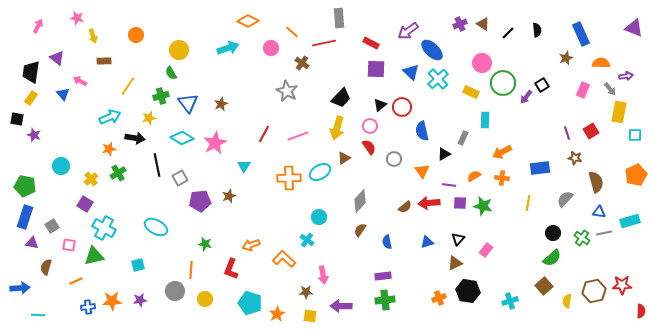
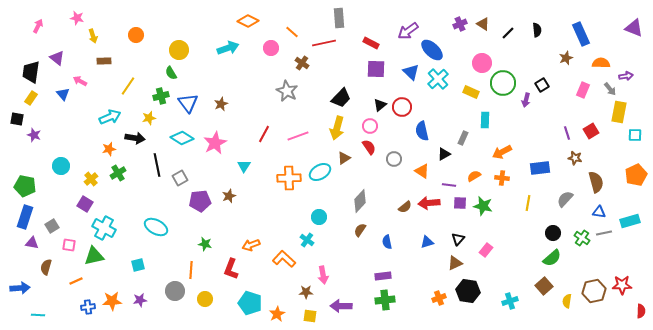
purple arrow at (526, 97): moved 3 px down; rotated 24 degrees counterclockwise
orange triangle at (422, 171): rotated 21 degrees counterclockwise
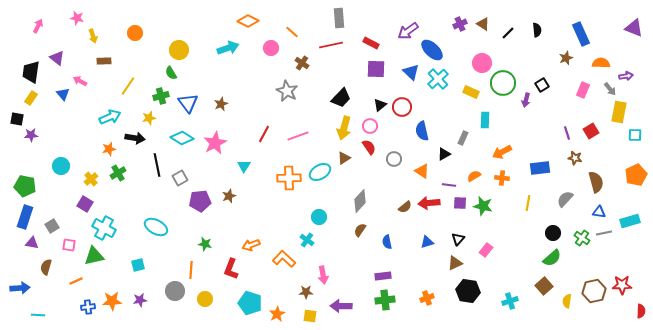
orange circle at (136, 35): moved 1 px left, 2 px up
red line at (324, 43): moved 7 px right, 2 px down
yellow arrow at (337, 128): moved 7 px right
purple star at (34, 135): moved 3 px left; rotated 24 degrees counterclockwise
orange cross at (439, 298): moved 12 px left
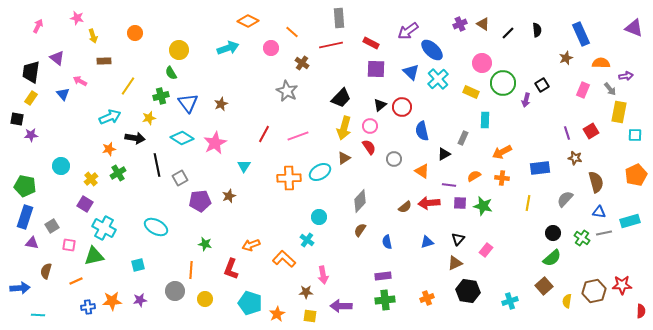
brown semicircle at (46, 267): moved 4 px down
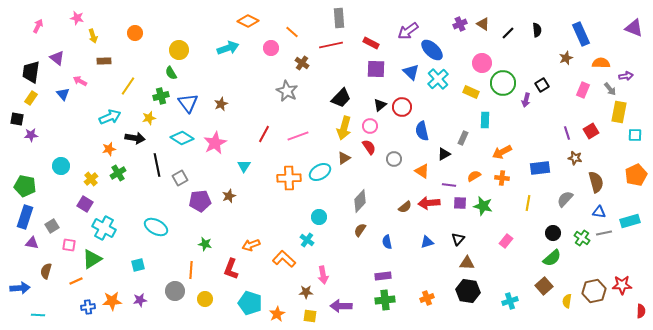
pink rectangle at (486, 250): moved 20 px right, 9 px up
green triangle at (94, 256): moved 2 px left, 3 px down; rotated 20 degrees counterclockwise
brown triangle at (455, 263): moved 12 px right; rotated 28 degrees clockwise
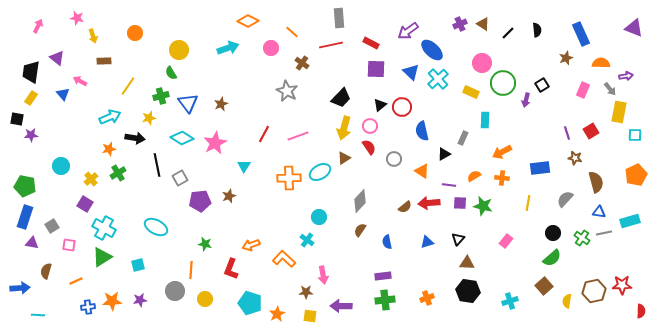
green triangle at (92, 259): moved 10 px right, 2 px up
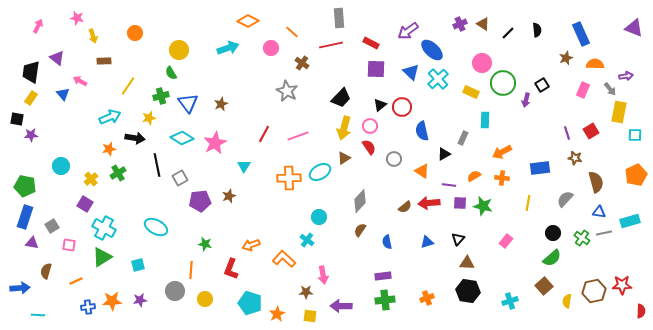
orange semicircle at (601, 63): moved 6 px left, 1 px down
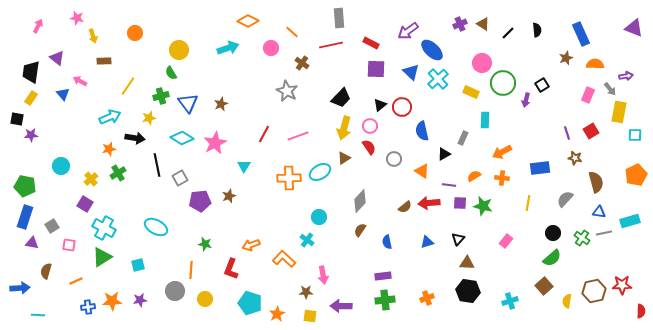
pink rectangle at (583, 90): moved 5 px right, 5 px down
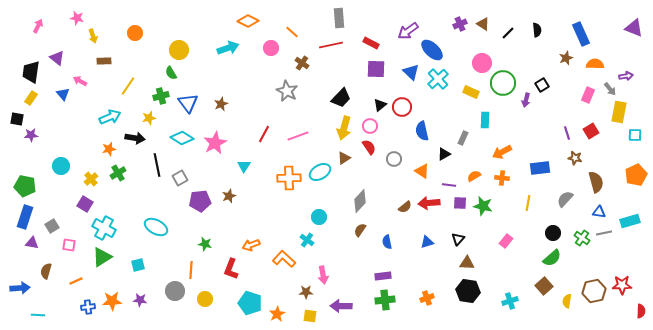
purple star at (140, 300): rotated 16 degrees clockwise
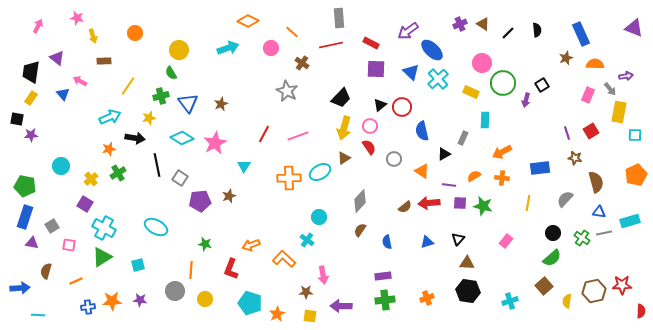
gray square at (180, 178): rotated 28 degrees counterclockwise
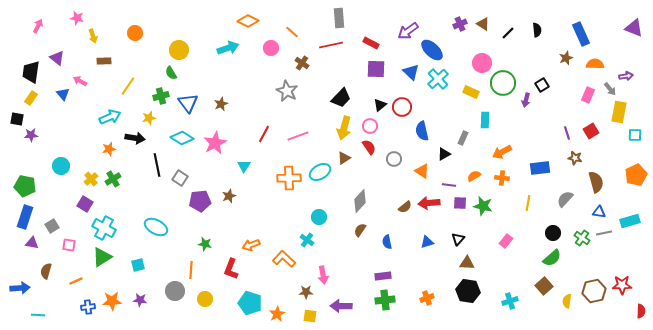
green cross at (118, 173): moved 5 px left, 6 px down
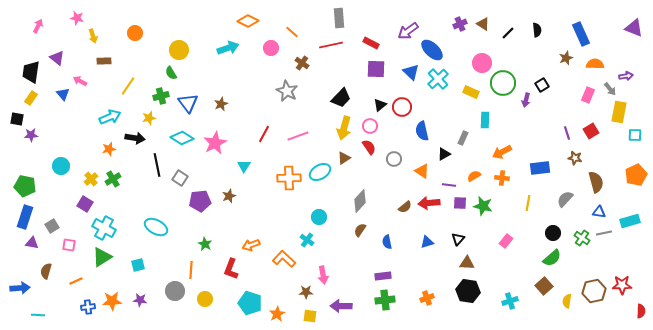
green star at (205, 244): rotated 16 degrees clockwise
